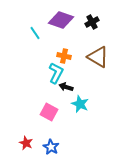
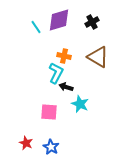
purple diamond: moved 2 px left; rotated 35 degrees counterclockwise
cyan line: moved 1 px right, 6 px up
pink square: rotated 24 degrees counterclockwise
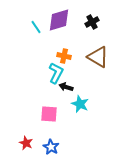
pink square: moved 2 px down
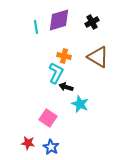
cyan line: rotated 24 degrees clockwise
pink square: moved 1 px left, 4 px down; rotated 30 degrees clockwise
red star: moved 2 px right; rotated 16 degrees counterclockwise
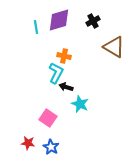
black cross: moved 1 px right, 1 px up
brown triangle: moved 16 px right, 10 px up
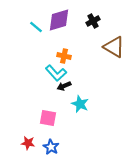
cyan line: rotated 40 degrees counterclockwise
cyan L-shape: rotated 110 degrees clockwise
black arrow: moved 2 px left, 1 px up; rotated 40 degrees counterclockwise
pink square: rotated 24 degrees counterclockwise
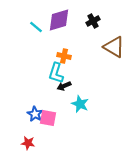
cyan L-shape: rotated 60 degrees clockwise
blue star: moved 16 px left, 33 px up
